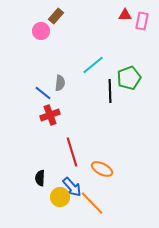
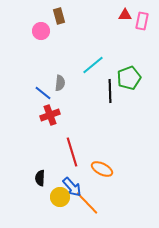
brown rectangle: moved 3 px right; rotated 56 degrees counterclockwise
orange line: moved 5 px left
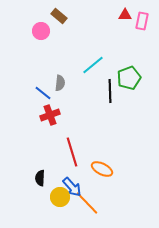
brown rectangle: rotated 35 degrees counterclockwise
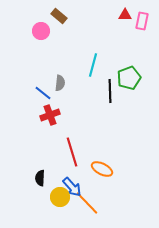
cyan line: rotated 35 degrees counterclockwise
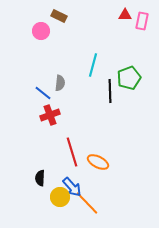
brown rectangle: rotated 14 degrees counterclockwise
orange ellipse: moved 4 px left, 7 px up
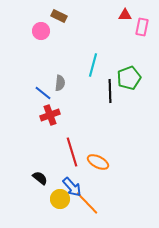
pink rectangle: moved 6 px down
black semicircle: rotated 126 degrees clockwise
yellow circle: moved 2 px down
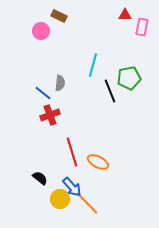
green pentagon: rotated 10 degrees clockwise
black line: rotated 20 degrees counterclockwise
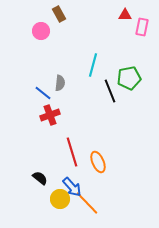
brown rectangle: moved 2 px up; rotated 35 degrees clockwise
orange ellipse: rotated 40 degrees clockwise
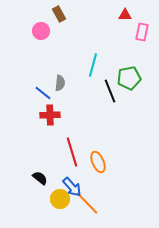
pink rectangle: moved 5 px down
red cross: rotated 18 degrees clockwise
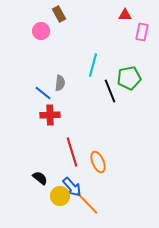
yellow circle: moved 3 px up
